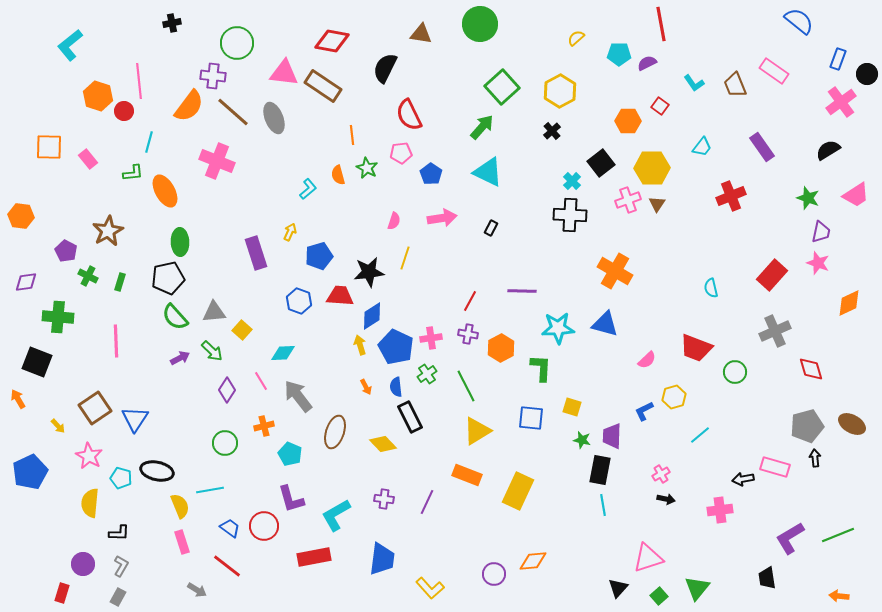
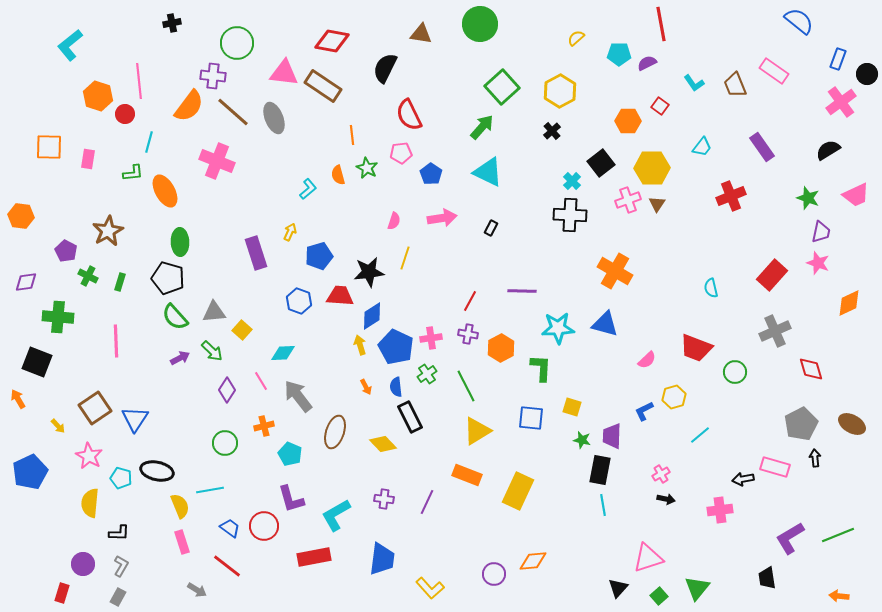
red circle at (124, 111): moved 1 px right, 3 px down
pink rectangle at (88, 159): rotated 48 degrees clockwise
pink trapezoid at (856, 195): rotated 8 degrees clockwise
black pentagon at (168, 278): rotated 28 degrees clockwise
gray pentagon at (807, 426): moved 6 px left, 2 px up; rotated 12 degrees counterclockwise
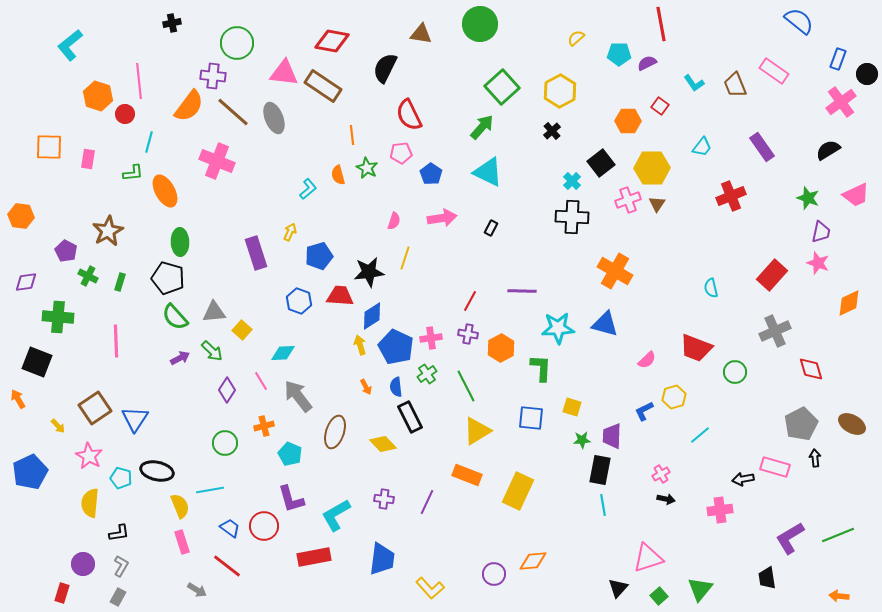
black cross at (570, 215): moved 2 px right, 2 px down
green star at (582, 440): rotated 18 degrees counterclockwise
black L-shape at (119, 533): rotated 10 degrees counterclockwise
green triangle at (697, 588): moved 3 px right, 1 px down
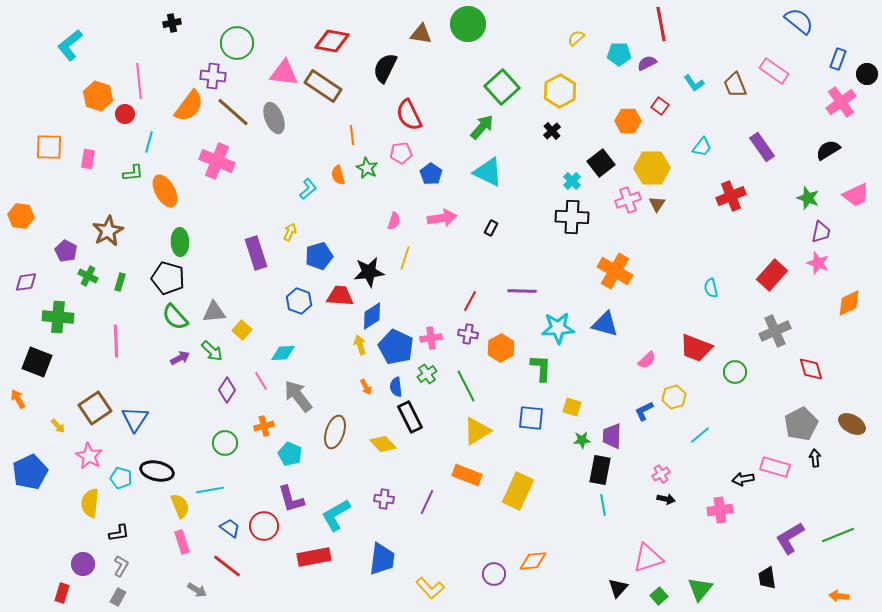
green circle at (480, 24): moved 12 px left
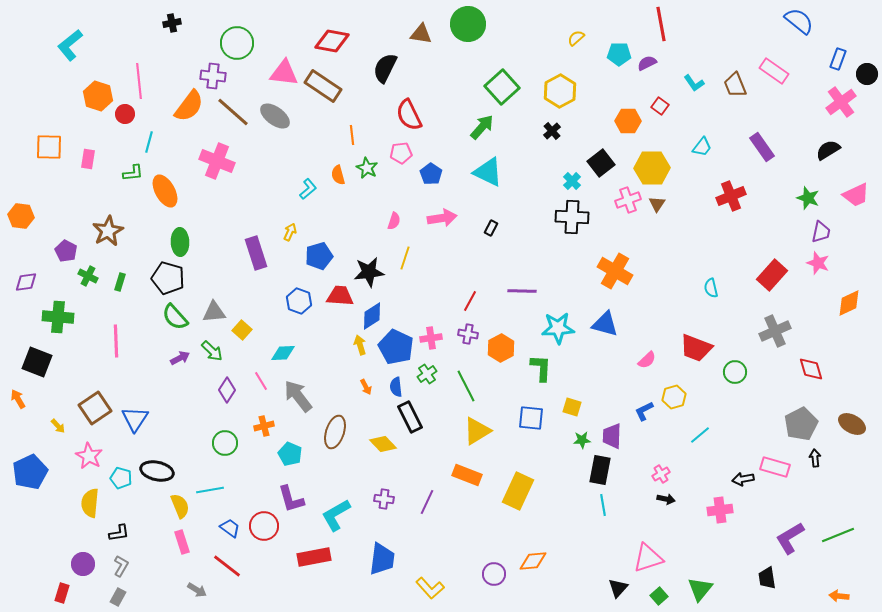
gray ellipse at (274, 118): moved 1 px right, 2 px up; rotated 32 degrees counterclockwise
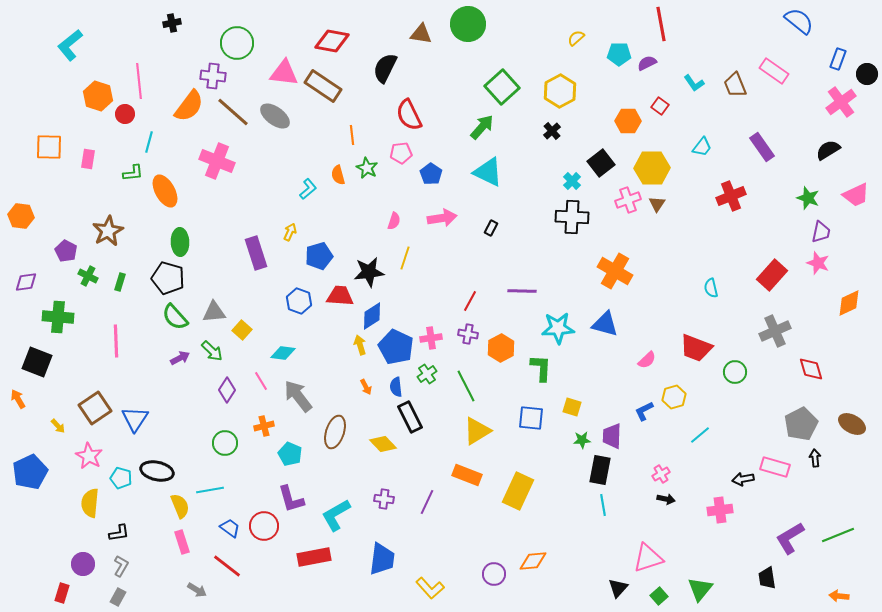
cyan diamond at (283, 353): rotated 10 degrees clockwise
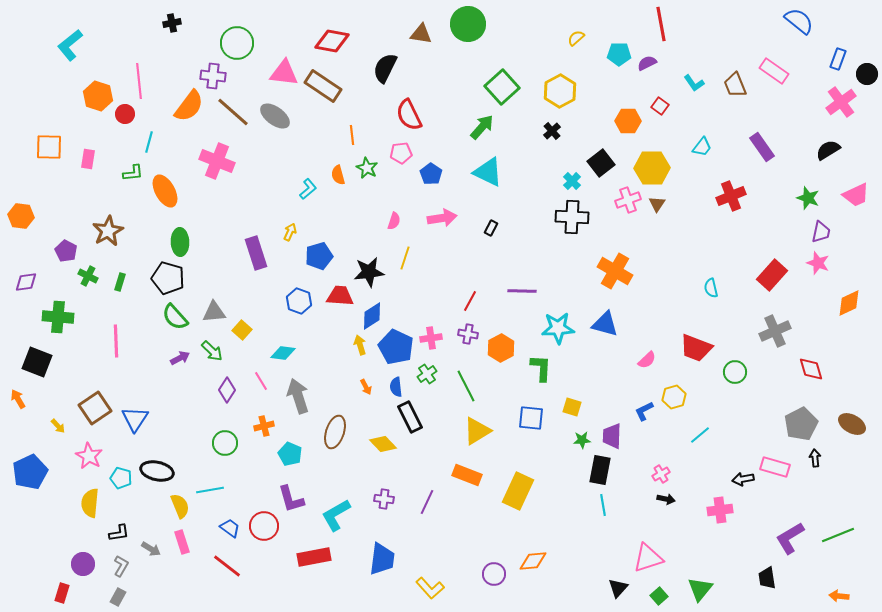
gray arrow at (298, 396): rotated 20 degrees clockwise
gray arrow at (197, 590): moved 46 px left, 41 px up
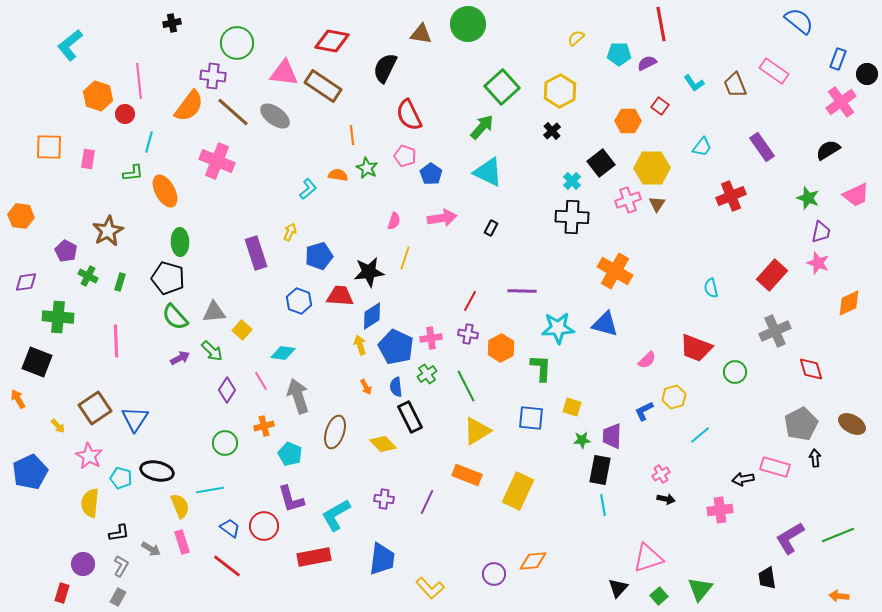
pink pentagon at (401, 153): moved 4 px right, 3 px down; rotated 25 degrees clockwise
orange semicircle at (338, 175): rotated 114 degrees clockwise
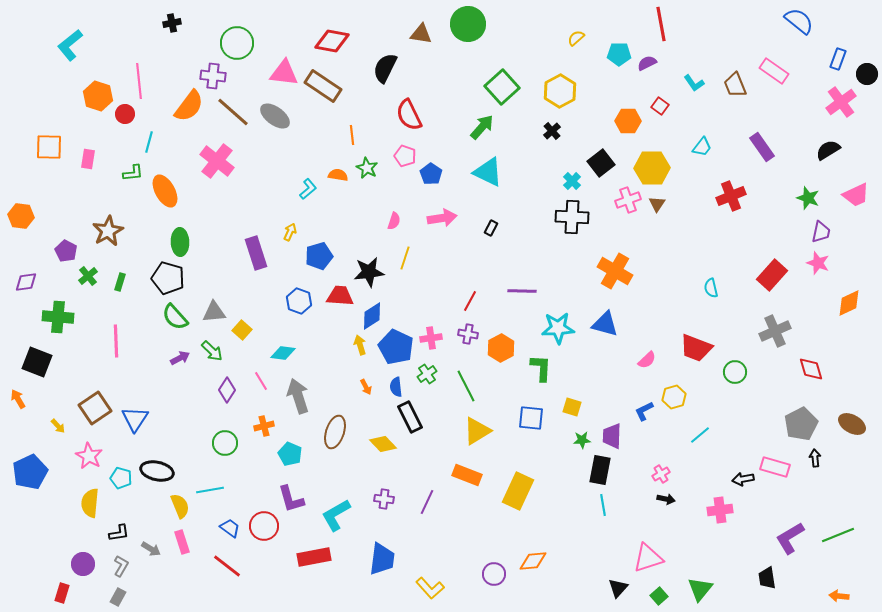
pink cross at (217, 161): rotated 16 degrees clockwise
green cross at (88, 276): rotated 24 degrees clockwise
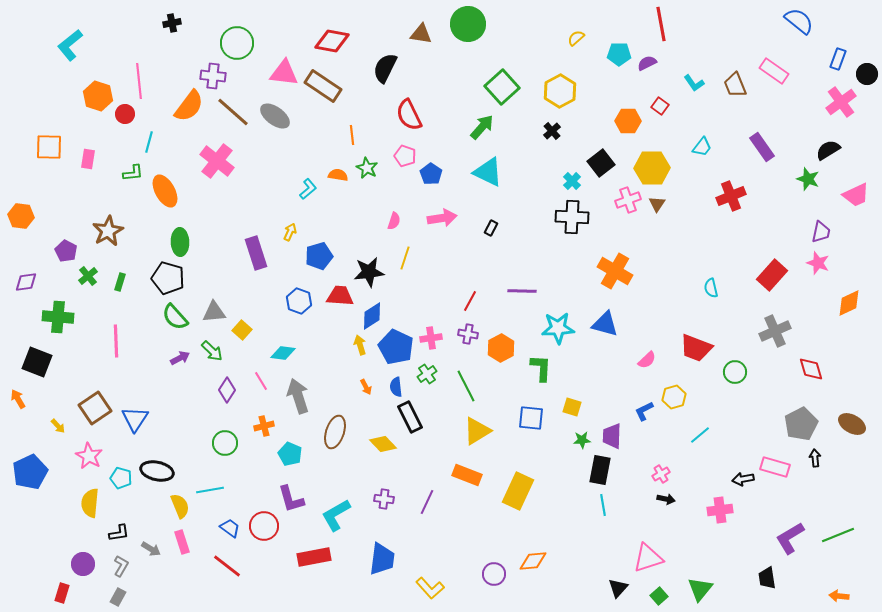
green star at (808, 198): moved 19 px up
